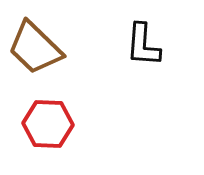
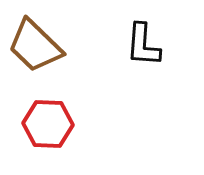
brown trapezoid: moved 2 px up
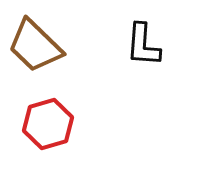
red hexagon: rotated 18 degrees counterclockwise
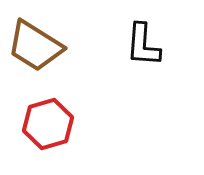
brown trapezoid: rotated 12 degrees counterclockwise
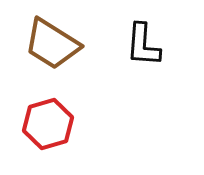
brown trapezoid: moved 17 px right, 2 px up
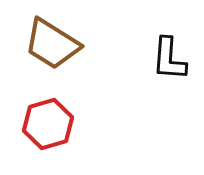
black L-shape: moved 26 px right, 14 px down
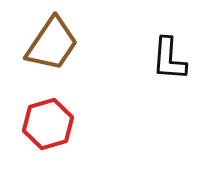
brown trapezoid: rotated 88 degrees counterclockwise
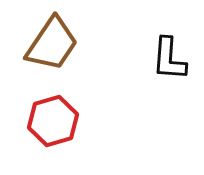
red hexagon: moved 5 px right, 3 px up
